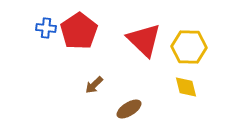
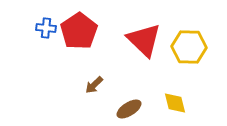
yellow diamond: moved 11 px left, 16 px down
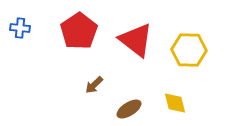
blue cross: moved 26 px left
red triangle: moved 8 px left; rotated 6 degrees counterclockwise
yellow hexagon: moved 3 px down
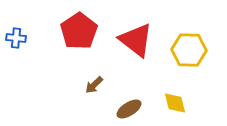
blue cross: moved 4 px left, 10 px down
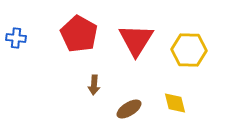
red pentagon: moved 3 px down; rotated 9 degrees counterclockwise
red triangle: rotated 24 degrees clockwise
brown arrow: rotated 42 degrees counterclockwise
